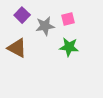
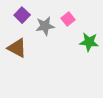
pink square: rotated 24 degrees counterclockwise
green star: moved 20 px right, 5 px up
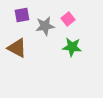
purple square: rotated 35 degrees clockwise
green star: moved 17 px left, 5 px down
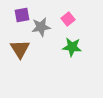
gray star: moved 4 px left, 1 px down
brown triangle: moved 3 px right, 1 px down; rotated 30 degrees clockwise
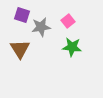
purple square: rotated 28 degrees clockwise
pink square: moved 2 px down
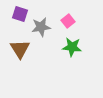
purple square: moved 2 px left, 1 px up
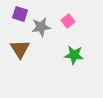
green star: moved 2 px right, 8 px down
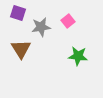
purple square: moved 2 px left, 1 px up
brown triangle: moved 1 px right
green star: moved 4 px right, 1 px down
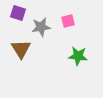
pink square: rotated 24 degrees clockwise
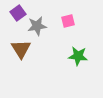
purple square: rotated 35 degrees clockwise
gray star: moved 4 px left, 1 px up
